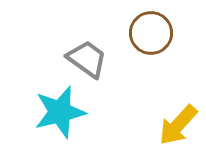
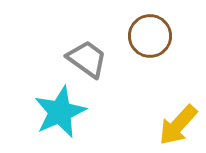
brown circle: moved 1 px left, 3 px down
cyan star: rotated 10 degrees counterclockwise
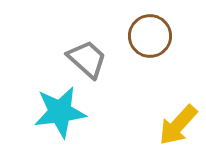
gray trapezoid: rotated 6 degrees clockwise
cyan star: rotated 16 degrees clockwise
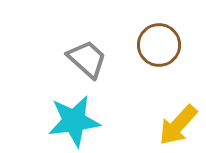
brown circle: moved 9 px right, 9 px down
cyan star: moved 14 px right, 9 px down
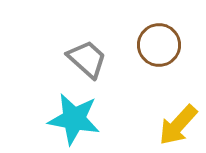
cyan star: moved 2 px up; rotated 18 degrees clockwise
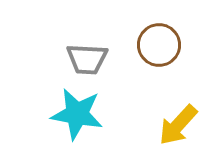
gray trapezoid: rotated 141 degrees clockwise
cyan star: moved 3 px right, 5 px up
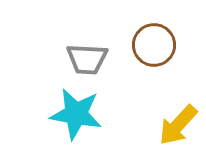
brown circle: moved 5 px left
cyan star: moved 1 px left
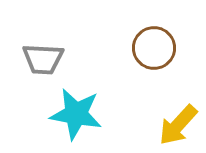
brown circle: moved 3 px down
gray trapezoid: moved 44 px left
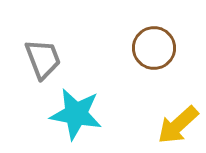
gray trapezoid: rotated 114 degrees counterclockwise
yellow arrow: rotated 6 degrees clockwise
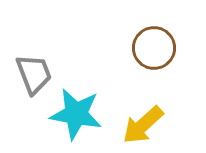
gray trapezoid: moved 9 px left, 15 px down
yellow arrow: moved 35 px left
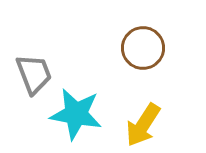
brown circle: moved 11 px left
yellow arrow: rotated 15 degrees counterclockwise
